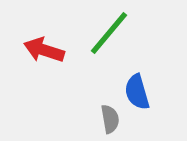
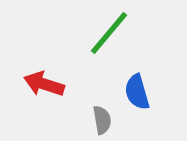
red arrow: moved 34 px down
gray semicircle: moved 8 px left, 1 px down
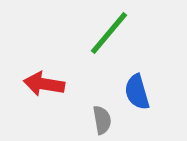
red arrow: rotated 9 degrees counterclockwise
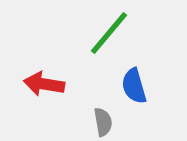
blue semicircle: moved 3 px left, 6 px up
gray semicircle: moved 1 px right, 2 px down
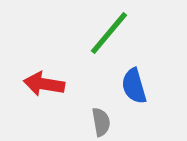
gray semicircle: moved 2 px left
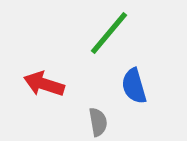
red arrow: rotated 9 degrees clockwise
gray semicircle: moved 3 px left
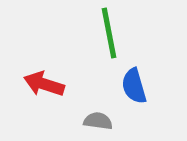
green line: rotated 51 degrees counterclockwise
gray semicircle: moved 1 px up; rotated 72 degrees counterclockwise
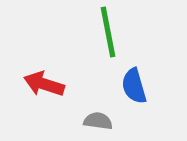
green line: moved 1 px left, 1 px up
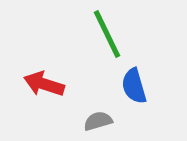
green line: moved 1 px left, 2 px down; rotated 15 degrees counterclockwise
gray semicircle: rotated 24 degrees counterclockwise
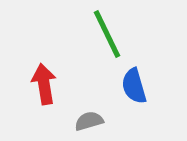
red arrow: rotated 63 degrees clockwise
gray semicircle: moved 9 px left
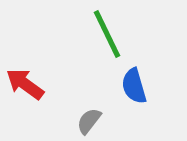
red arrow: moved 19 px left; rotated 45 degrees counterclockwise
gray semicircle: rotated 36 degrees counterclockwise
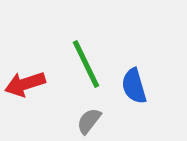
green line: moved 21 px left, 30 px down
red arrow: rotated 54 degrees counterclockwise
